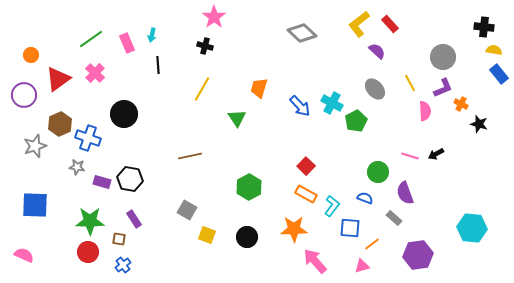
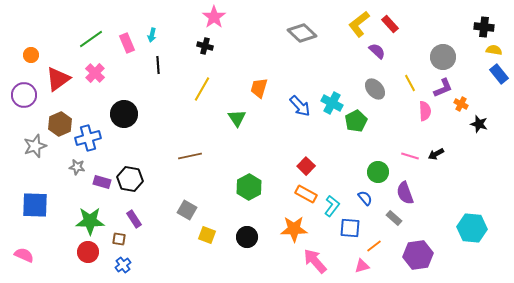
blue cross at (88, 138): rotated 35 degrees counterclockwise
blue semicircle at (365, 198): rotated 28 degrees clockwise
orange line at (372, 244): moved 2 px right, 2 px down
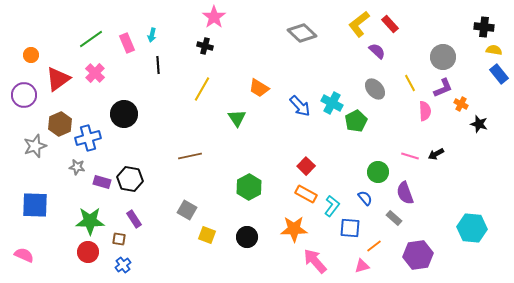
orange trapezoid at (259, 88): rotated 75 degrees counterclockwise
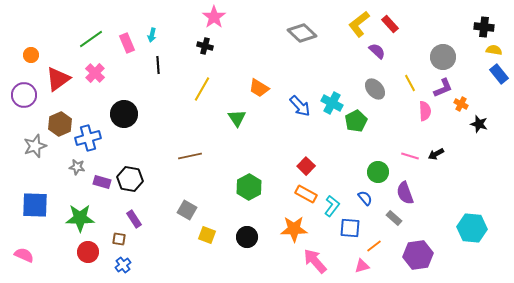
green star at (90, 221): moved 10 px left, 3 px up
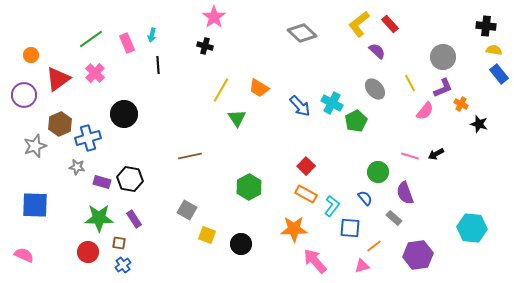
black cross at (484, 27): moved 2 px right, 1 px up
yellow line at (202, 89): moved 19 px right, 1 px down
pink semicircle at (425, 111): rotated 42 degrees clockwise
green star at (80, 218): moved 19 px right
black circle at (247, 237): moved 6 px left, 7 px down
brown square at (119, 239): moved 4 px down
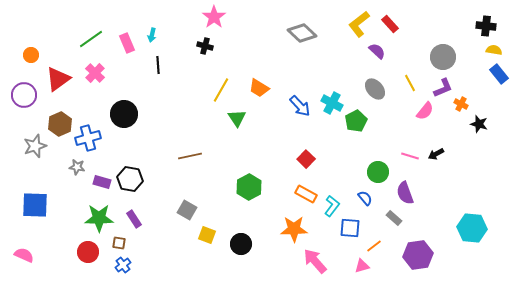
red square at (306, 166): moved 7 px up
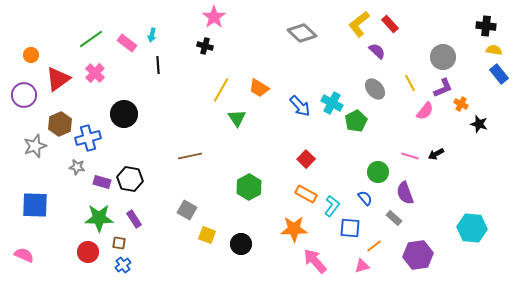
pink rectangle at (127, 43): rotated 30 degrees counterclockwise
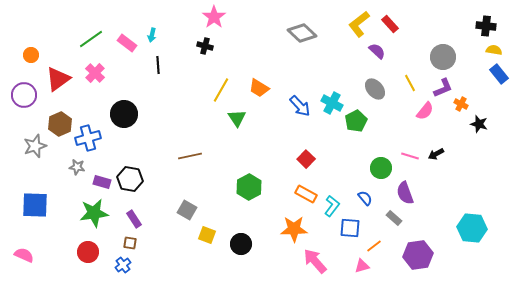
green circle at (378, 172): moved 3 px right, 4 px up
green star at (99, 218): moved 5 px left, 5 px up; rotated 8 degrees counterclockwise
brown square at (119, 243): moved 11 px right
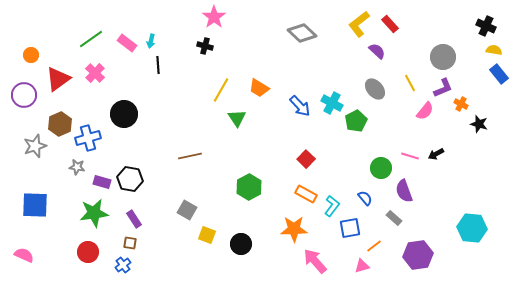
black cross at (486, 26): rotated 18 degrees clockwise
cyan arrow at (152, 35): moved 1 px left, 6 px down
purple semicircle at (405, 193): moved 1 px left, 2 px up
blue square at (350, 228): rotated 15 degrees counterclockwise
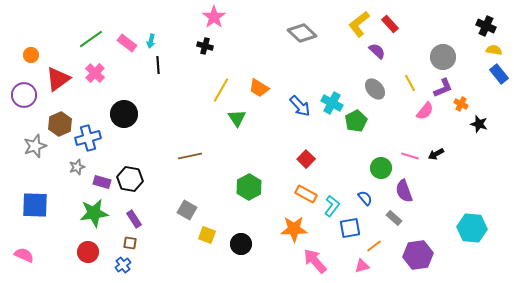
gray star at (77, 167): rotated 28 degrees counterclockwise
